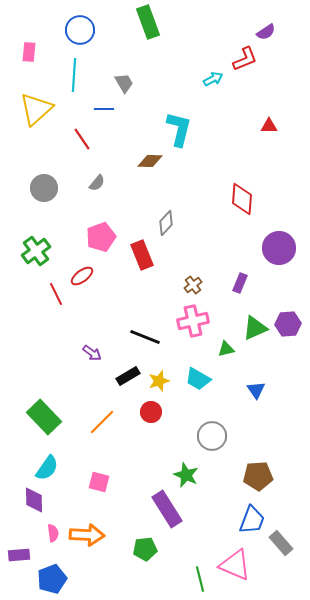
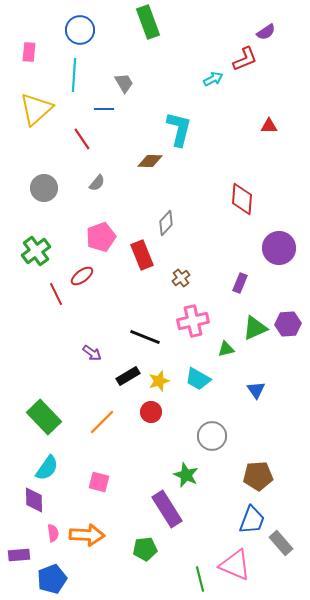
brown cross at (193, 285): moved 12 px left, 7 px up
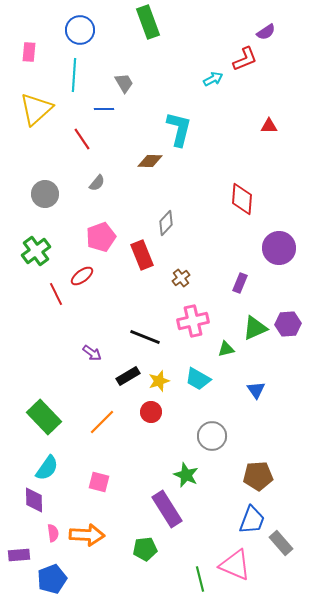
gray circle at (44, 188): moved 1 px right, 6 px down
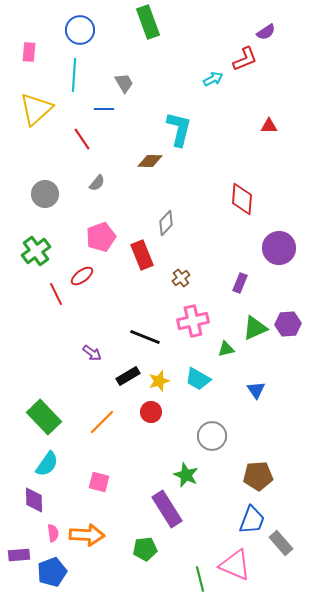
cyan semicircle at (47, 468): moved 4 px up
blue pentagon at (52, 579): moved 7 px up
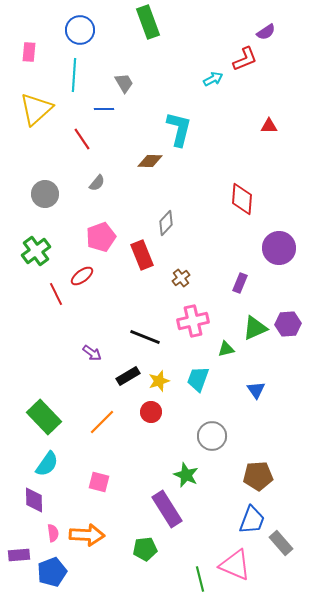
cyan trapezoid at (198, 379): rotated 80 degrees clockwise
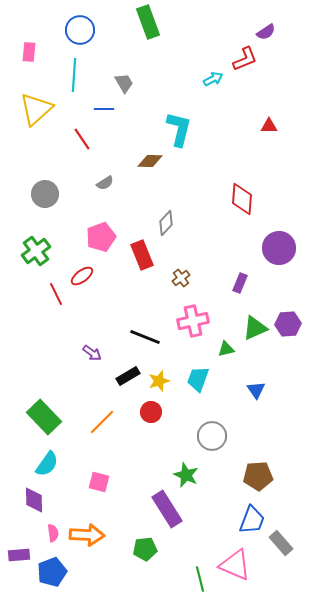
gray semicircle at (97, 183): moved 8 px right; rotated 18 degrees clockwise
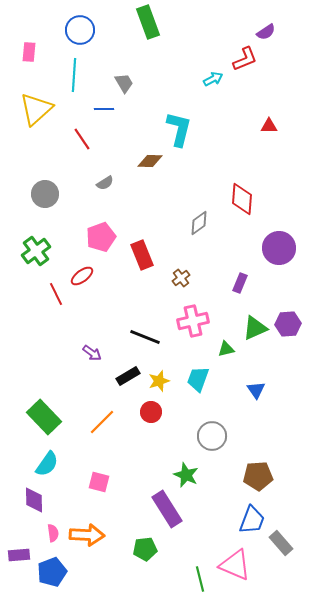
gray diamond at (166, 223): moved 33 px right; rotated 10 degrees clockwise
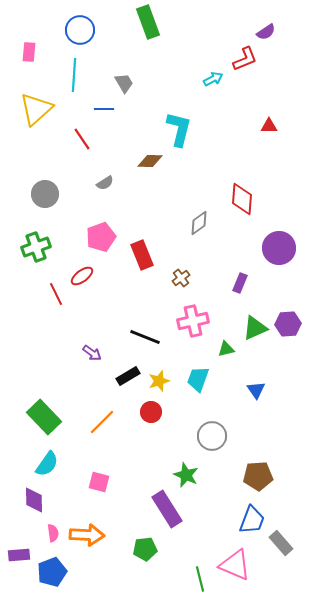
green cross at (36, 251): moved 4 px up; rotated 16 degrees clockwise
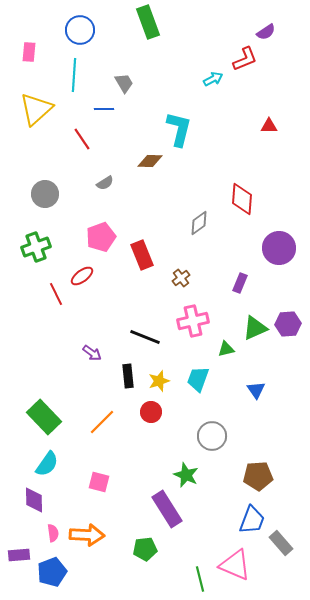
black rectangle at (128, 376): rotated 65 degrees counterclockwise
